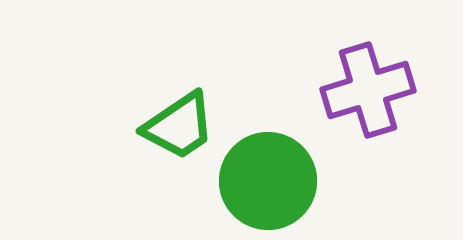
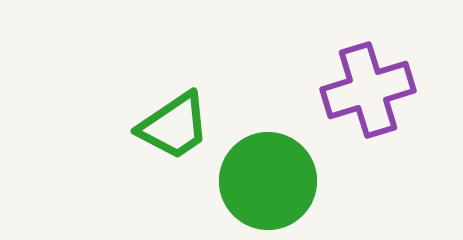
green trapezoid: moved 5 px left
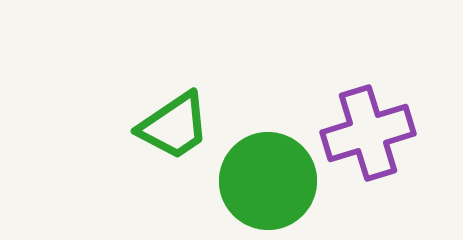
purple cross: moved 43 px down
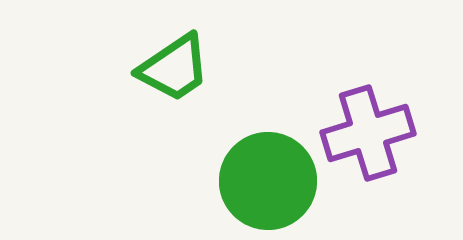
green trapezoid: moved 58 px up
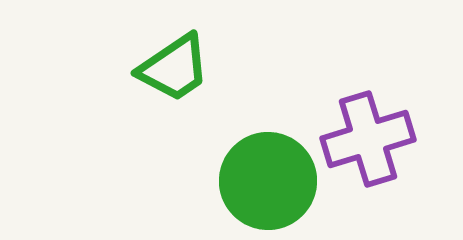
purple cross: moved 6 px down
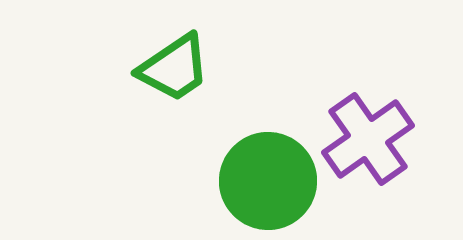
purple cross: rotated 18 degrees counterclockwise
